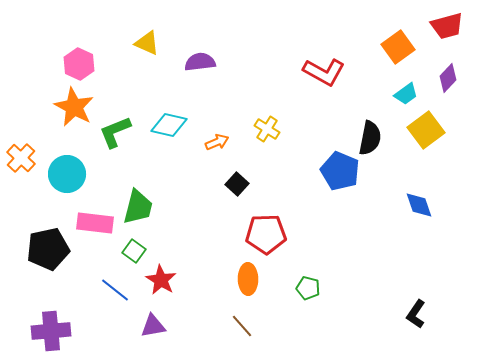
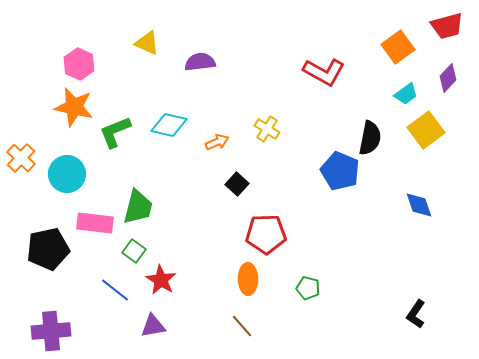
orange star: rotated 15 degrees counterclockwise
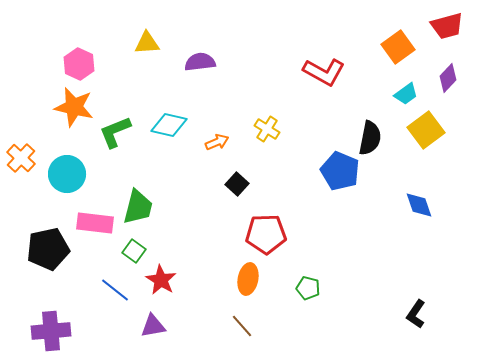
yellow triangle: rotated 28 degrees counterclockwise
orange ellipse: rotated 12 degrees clockwise
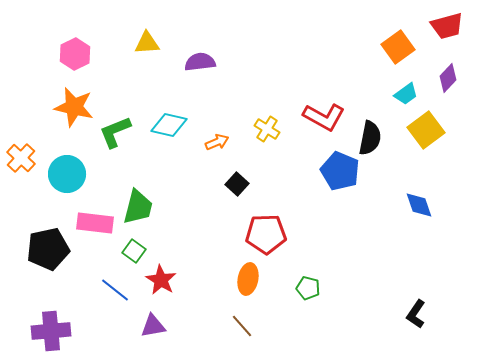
pink hexagon: moved 4 px left, 10 px up; rotated 8 degrees clockwise
red L-shape: moved 45 px down
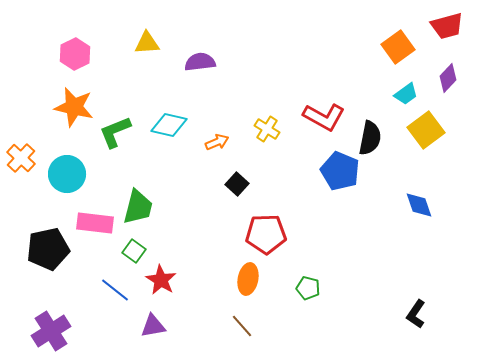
purple cross: rotated 27 degrees counterclockwise
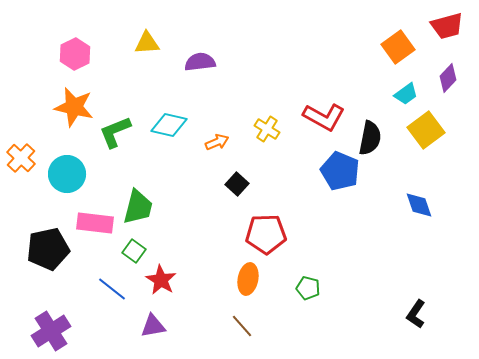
blue line: moved 3 px left, 1 px up
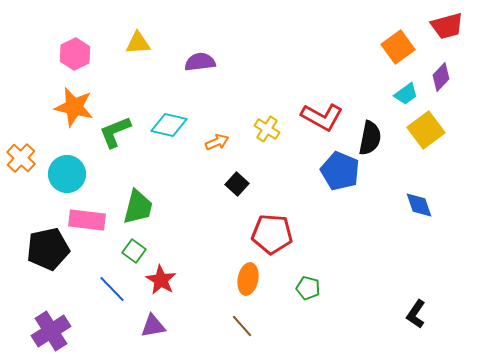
yellow triangle: moved 9 px left
purple diamond: moved 7 px left, 1 px up
red L-shape: moved 2 px left
pink rectangle: moved 8 px left, 3 px up
red pentagon: moved 6 px right; rotated 6 degrees clockwise
blue line: rotated 8 degrees clockwise
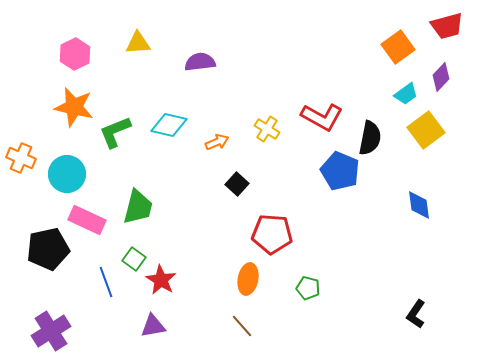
orange cross: rotated 20 degrees counterclockwise
blue diamond: rotated 12 degrees clockwise
pink rectangle: rotated 18 degrees clockwise
green square: moved 8 px down
blue line: moved 6 px left, 7 px up; rotated 24 degrees clockwise
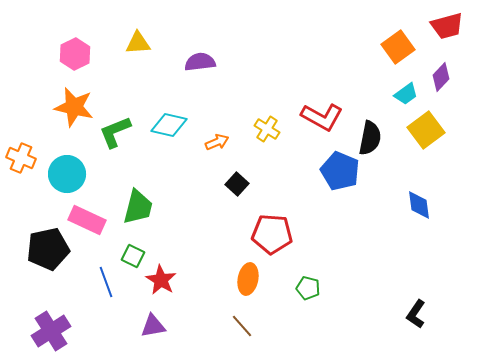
green square: moved 1 px left, 3 px up; rotated 10 degrees counterclockwise
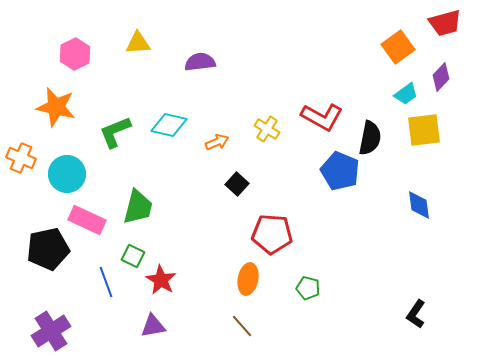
red trapezoid: moved 2 px left, 3 px up
orange star: moved 18 px left
yellow square: moved 2 px left; rotated 30 degrees clockwise
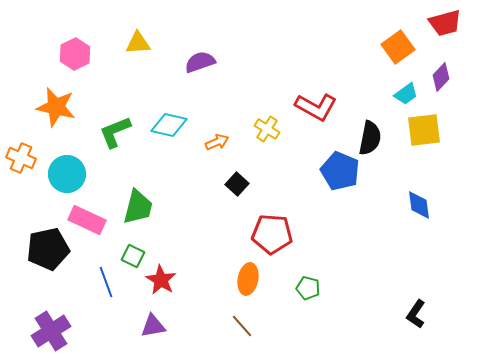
purple semicircle: rotated 12 degrees counterclockwise
red L-shape: moved 6 px left, 10 px up
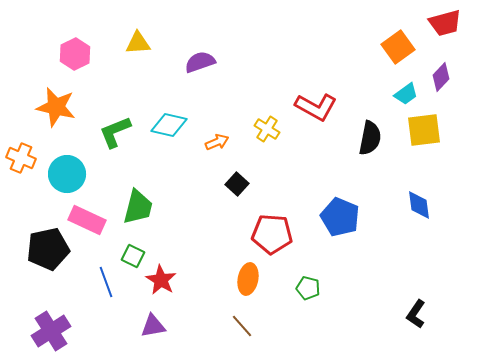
blue pentagon: moved 46 px down
